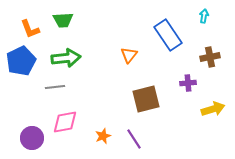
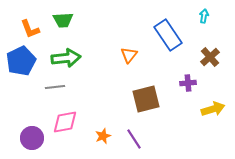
brown cross: rotated 30 degrees counterclockwise
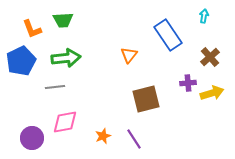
orange L-shape: moved 2 px right
yellow arrow: moved 1 px left, 16 px up
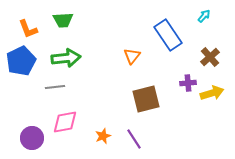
cyan arrow: rotated 32 degrees clockwise
orange L-shape: moved 4 px left
orange triangle: moved 3 px right, 1 px down
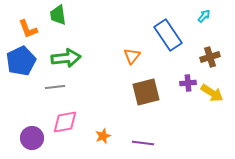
green trapezoid: moved 5 px left, 5 px up; rotated 85 degrees clockwise
brown cross: rotated 24 degrees clockwise
yellow arrow: rotated 50 degrees clockwise
brown square: moved 7 px up
purple line: moved 9 px right, 4 px down; rotated 50 degrees counterclockwise
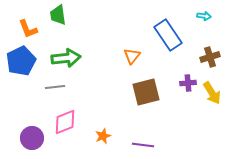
cyan arrow: rotated 56 degrees clockwise
yellow arrow: rotated 25 degrees clockwise
pink diamond: rotated 12 degrees counterclockwise
purple line: moved 2 px down
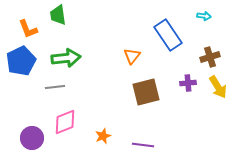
yellow arrow: moved 6 px right, 6 px up
